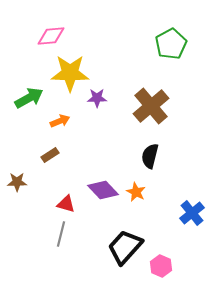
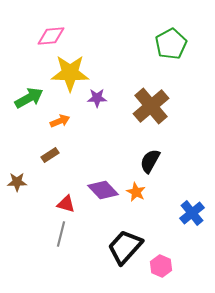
black semicircle: moved 5 px down; rotated 15 degrees clockwise
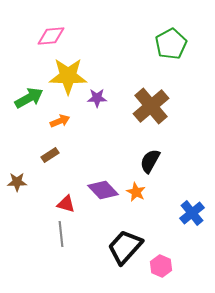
yellow star: moved 2 px left, 3 px down
gray line: rotated 20 degrees counterclockwise
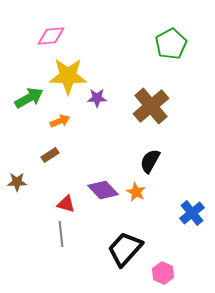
black trapezoid: moved 2 px down
pink hexagon: moved 2 px right, 7 px down
